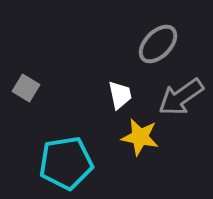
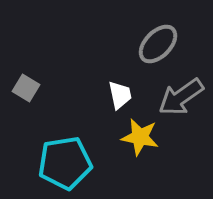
cyan pentagon: moved 1 px left
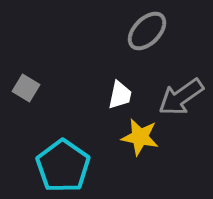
gray ellipse: moved 11 px left, 13 px up
white trapezoid: rotated 24 degrees clockwise
cyan pentagon: moved 2 px left, 3 px down; rotated 28 degrees counterclockwise
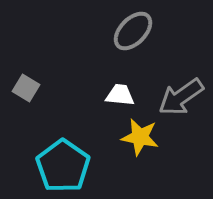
gray ellipse: moved 14 px left
white trapezoid: rotated 96 degrees counterclockwise
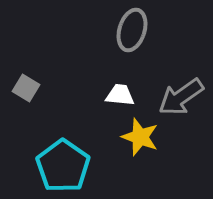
gray ellipse: moved 1 px left, 1 px up; rotated 27 degrees counterclockwise
yellow star: rotated 9 degrees clockwise
